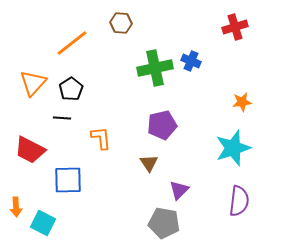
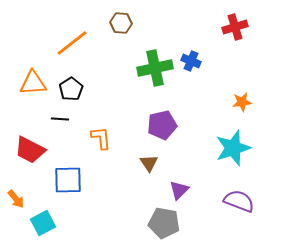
orange triangle: rotated 44 degrees clockwise
black line: moved 2 px left, 1 px down
purple semicircle: rotated 76 degrees counterclockwise
orange arrow: moved 8 px up; rotated 36 degrees counterclockwise
cyan square: rotated 35 degrees clockwise
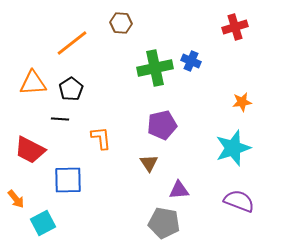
purple triangle: rotated 40 degrees clockwise
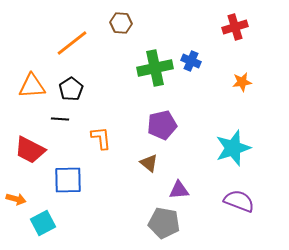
orange triangle: moved 1 px left, 3 px down
orange star: moved 20 px up
brown triangle: rotated 18 degrees counterclockwise
orange arrow: rotated 36 degrees counterclockwise
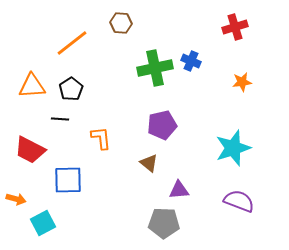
gray pentagon: rotated 8 degrees counterclockwise
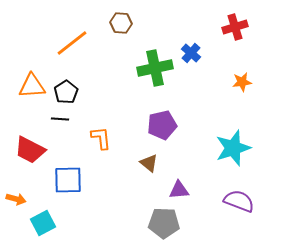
blue cross: moved 8 px up; rotated 18 degrees clockwise
black pentagon: moved 5 px left, 3 px down
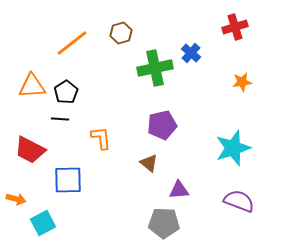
brown hexagon: moved 10 px down; rotated 20 degrees counterclockwise
